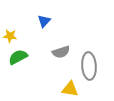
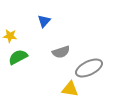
gray ellipse: moved 2 px down; rotated 68 degrees clockwise
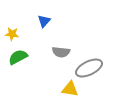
yellow star: moved 2 px right, 2 px up
gray semicircle: rotated 24 degrees clockwise
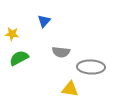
green semicircle: moved 1 px right, 1 px down
gray ellipse: moved 2 px right, 1 px up; rotated 28 degrees clockwise
